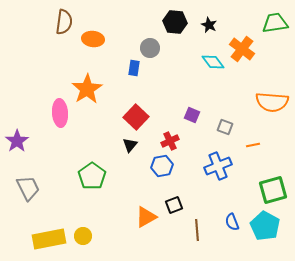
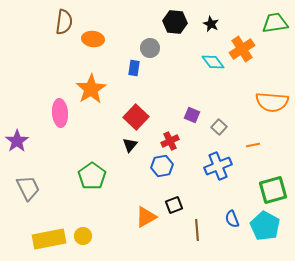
black star: moved 2 px right, 1 px up
orange cross: rotated 20 degrees clockwise
orange star: moved 4 px right
gray square: moved 6 px left; rotated 21 degrees clockwise
blue semicircle: moved 3 px up
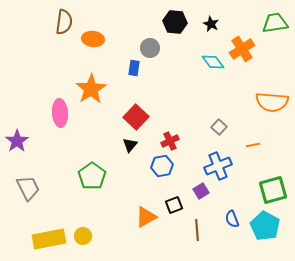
purple square: moved 9 px right, 76 px down; rotated 35 degrees clockwise
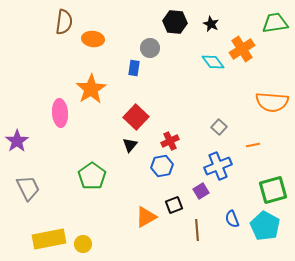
yellow circle: moved 8 px down
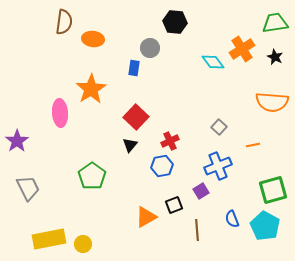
black star: moved 64 px right, 33 px down
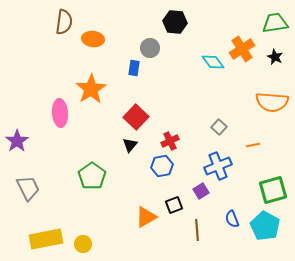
yellow rectangle: moved 3 px left
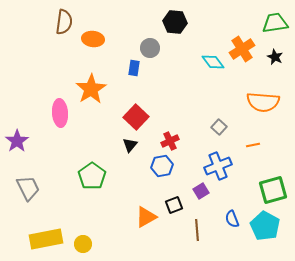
orange semicircle: moved 9 px left
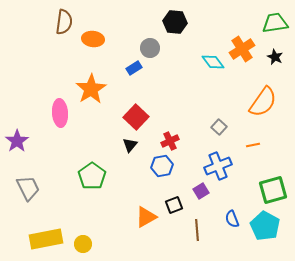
blue rectangle: rotated 49 degrees clockwise
orange semicircle: rotated 60 degrees counterclockwise
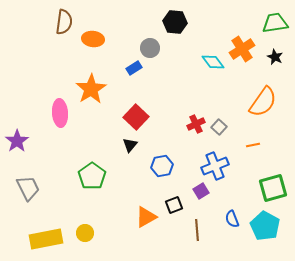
red cross: moved 26 px right, 17 px up
blue cross: moved 3 px left
green square: moved 2 px up
yellow circle: moved 2 px right, 11 px up
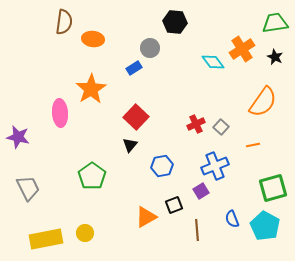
gray square: moved 2 px right
purple star: moved 1 px right, 4 px up; rotated 25 degrees counterclockwise
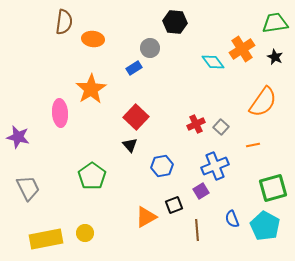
black triangle: rotated 21 degrees counterclockwise
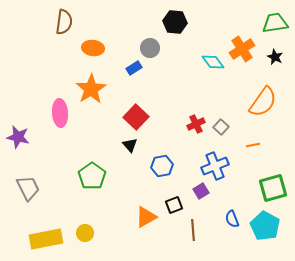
orange ellipse: moved 9 px down
brown line: moved 4 px left
